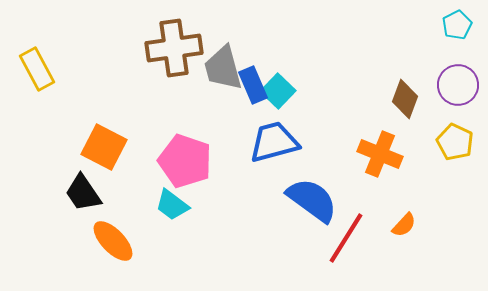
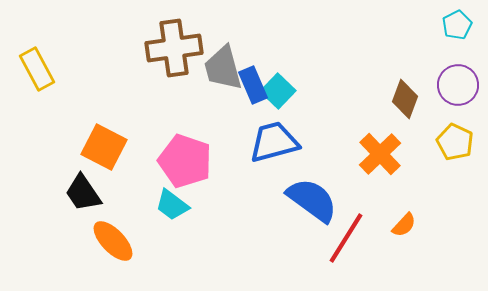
orange cross: rotated 24 degrees clockwise
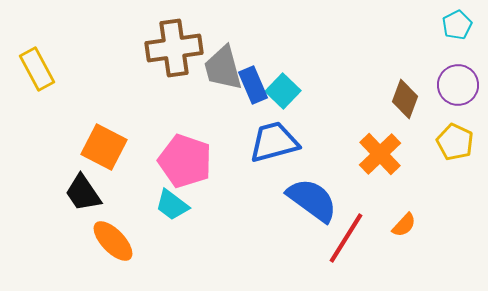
cyan square: moved 5 px right
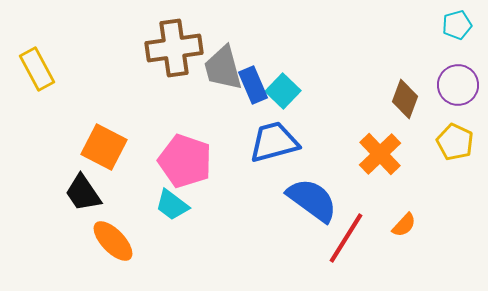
cyan pentagon: rotated 12 degrees clockwise
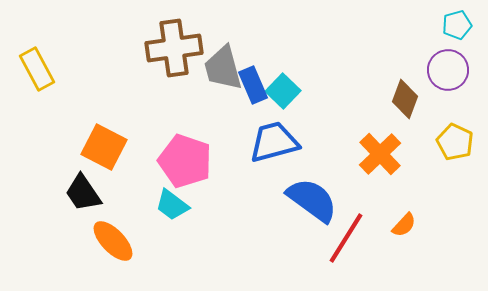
purple circle: moved 10 px left, 15 px up
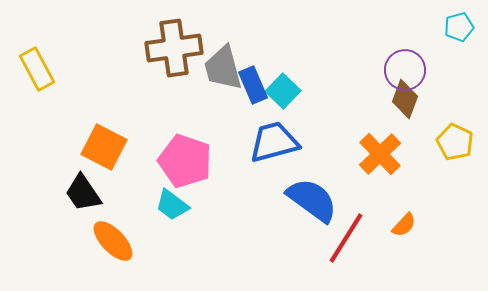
cyan pentagon: moved 2 px right, 2 px down
purple circle: moved 43 px left
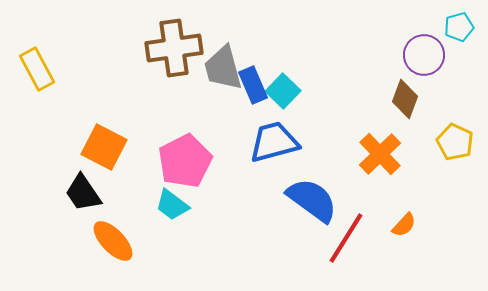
purple circle: moved 19 px right, 15 px up
pink pentagon: rotated 26 degrees clockwise
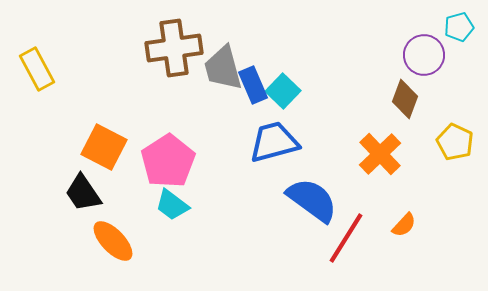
pink pentagon: moved 17 px left; rotated 6 degrees counterclockwise
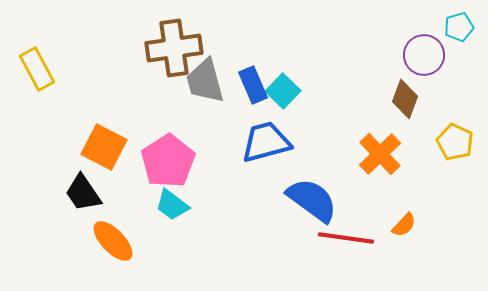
gray trapezoid: moved 18 px left, 13 px down
blue trapezoid: moved 8 px left
red line: rotated 66 degrees clockwise
